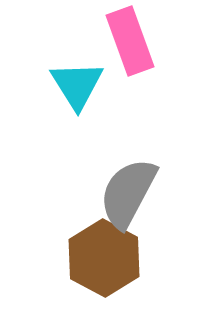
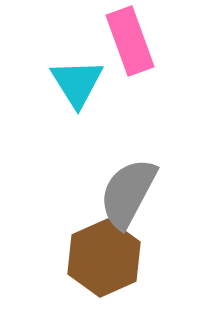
cyan triangle: moved 2 px up
brown hexagon: rotated 8 degrees clockwise
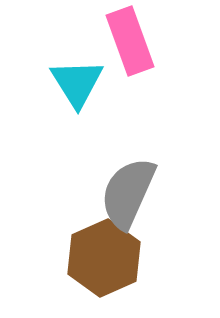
gray semicircle: rotated 4 degrees counterclockwise
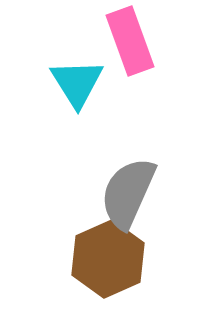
brown hexagon: moved 4 px right, 1 px down
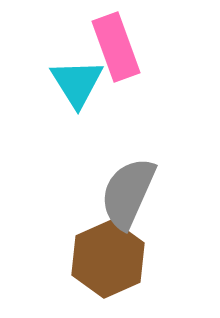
pink rectangle: moved 14 px left, 6 px down
